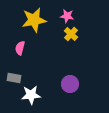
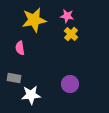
pink semicircle: rotated 24 degrees counterclockwise
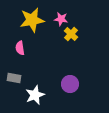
pink star: moved 6 px left, 3 px down
yellow star: moved 2 px left
white star: moved 4 px right; rotated 18 degrees counterclockwise
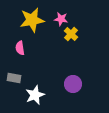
purple circle: moved 3 px right
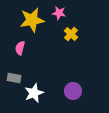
pink star: moved 2 px left, 6 px up
pink semicircle: rotated 24 degrees clockwise
purple circle: moved 7 px down
white star: moved 1 px left, 2 px up
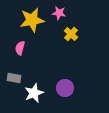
purple circle: moved 8 px left, 3 px up
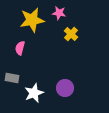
gray rectangle: moved 2 px left
